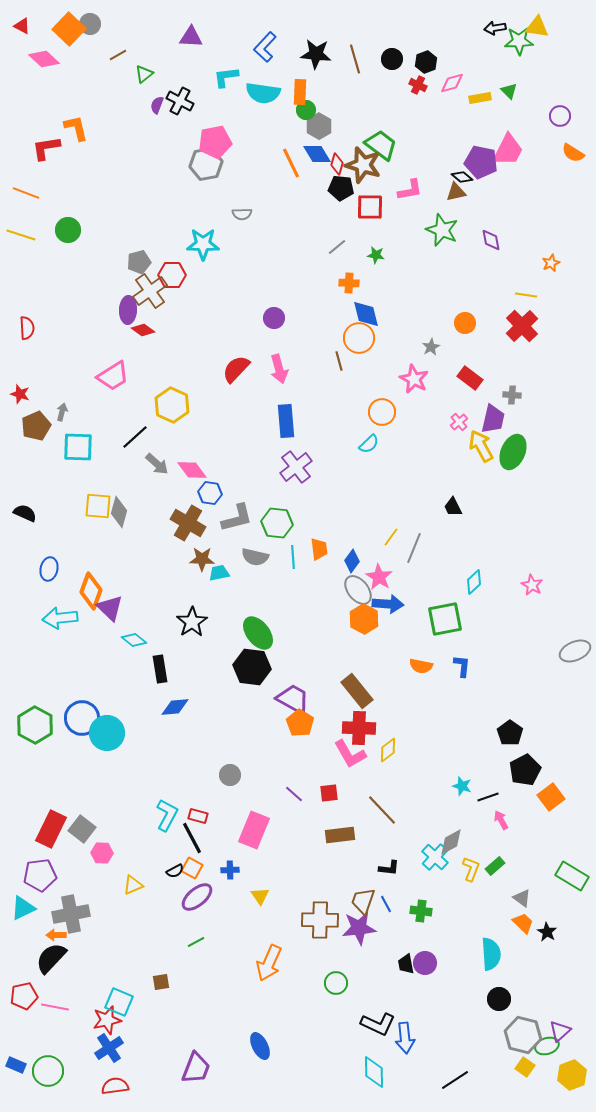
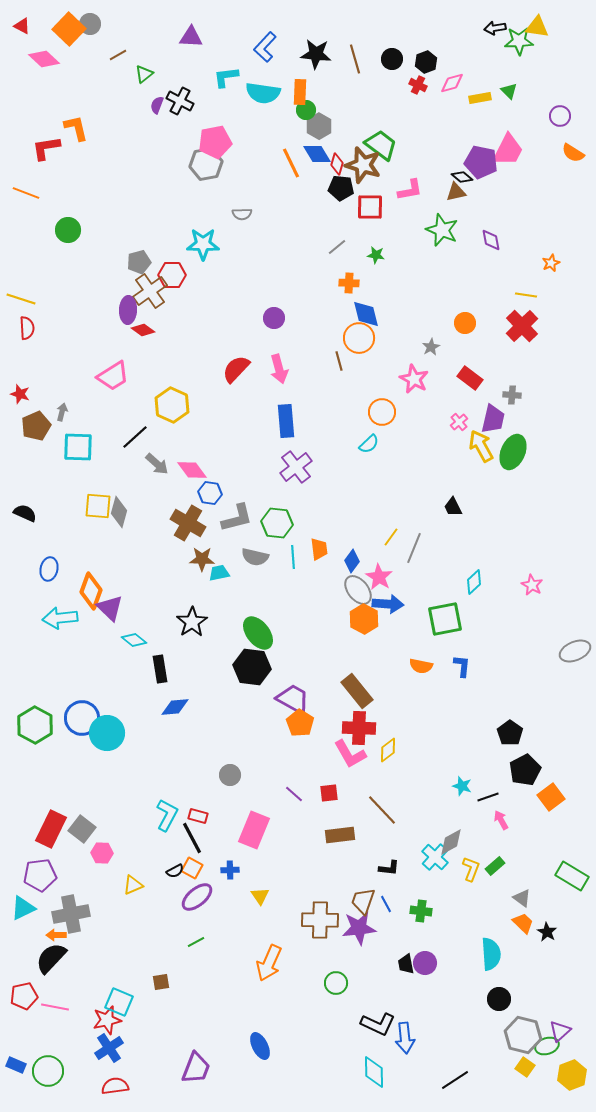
yellow line at (21, 235): moved 64 px down
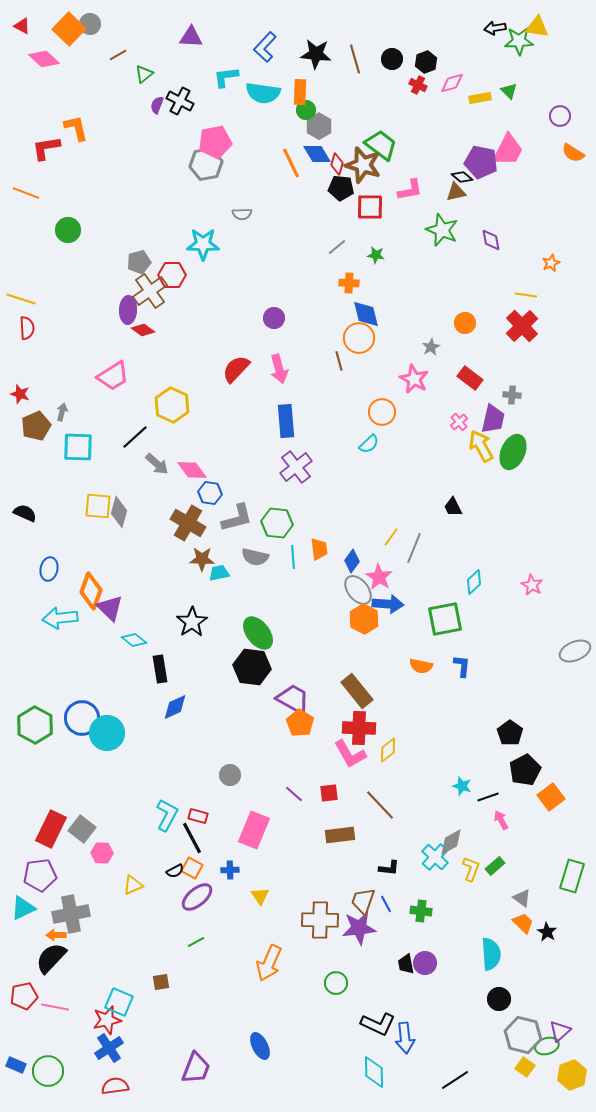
blue diamond at (175, 707): rotated 20 degrees counterclockwise
brown line at (382, 810): moved 2 px left, 5 px up
green rectangle at (572, 876): rotated 76 degrees clockwise
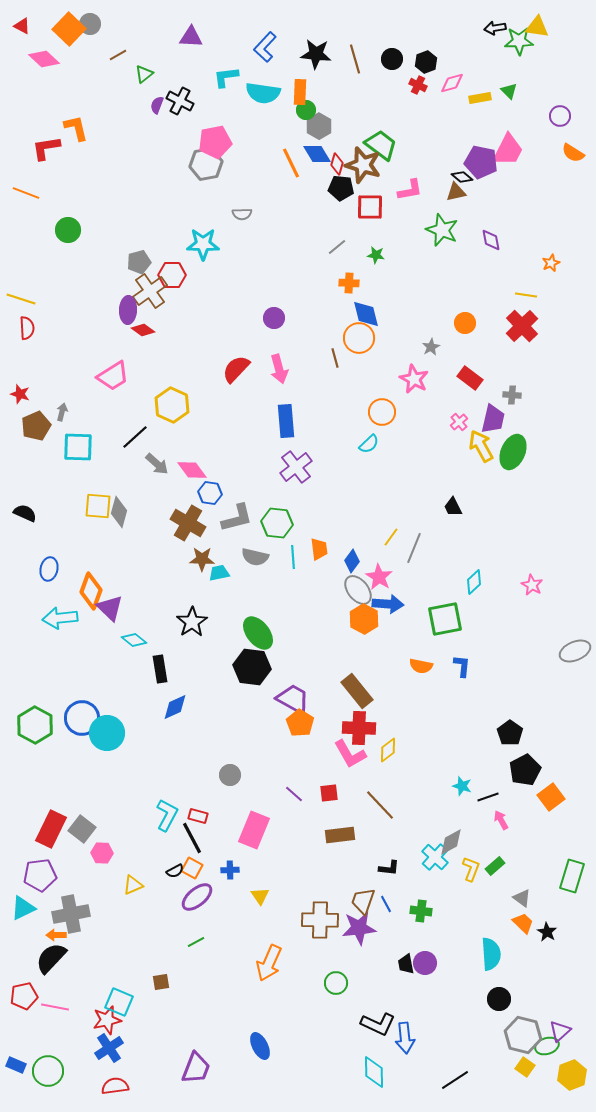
brown line at (339, 361): moved 4 px left, 3 px up
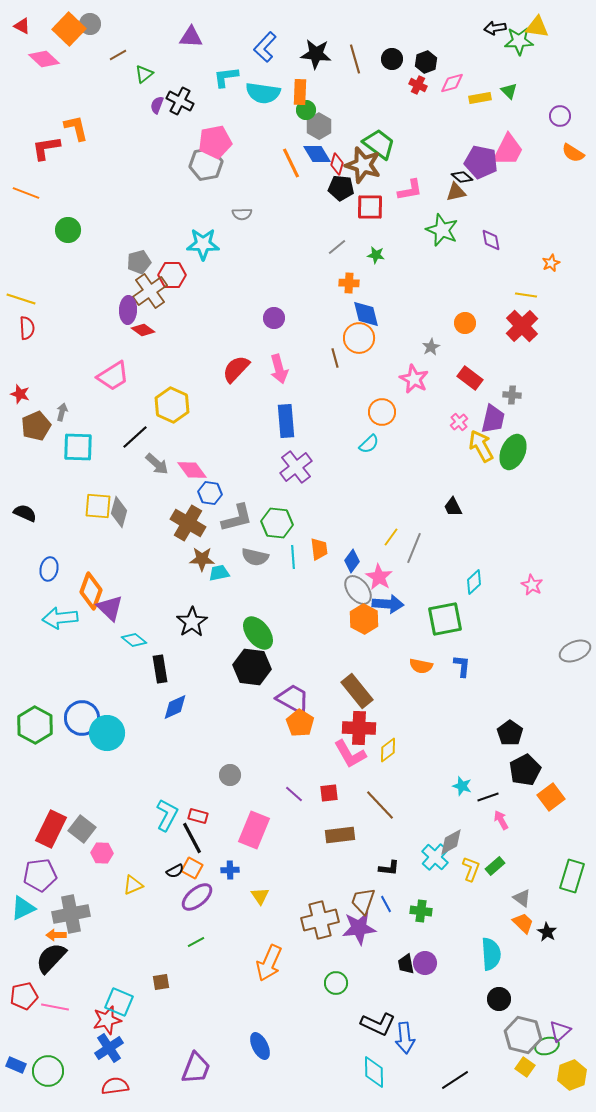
green trapezoid at (381, 145): moved 2 px left, 1 px up
brown cross at (320, 920): rotated 15 degrees counterclockwise
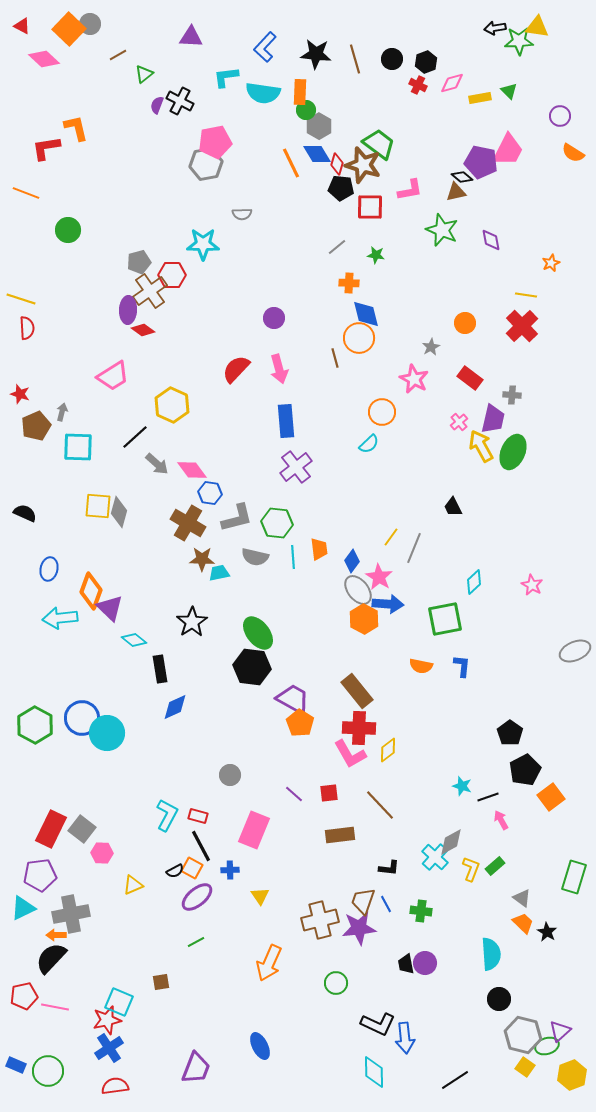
black line at (192, 838): moved 9 px right, 8 px down
green rectangle at (572, 876): moved 2 px right, 1 px down
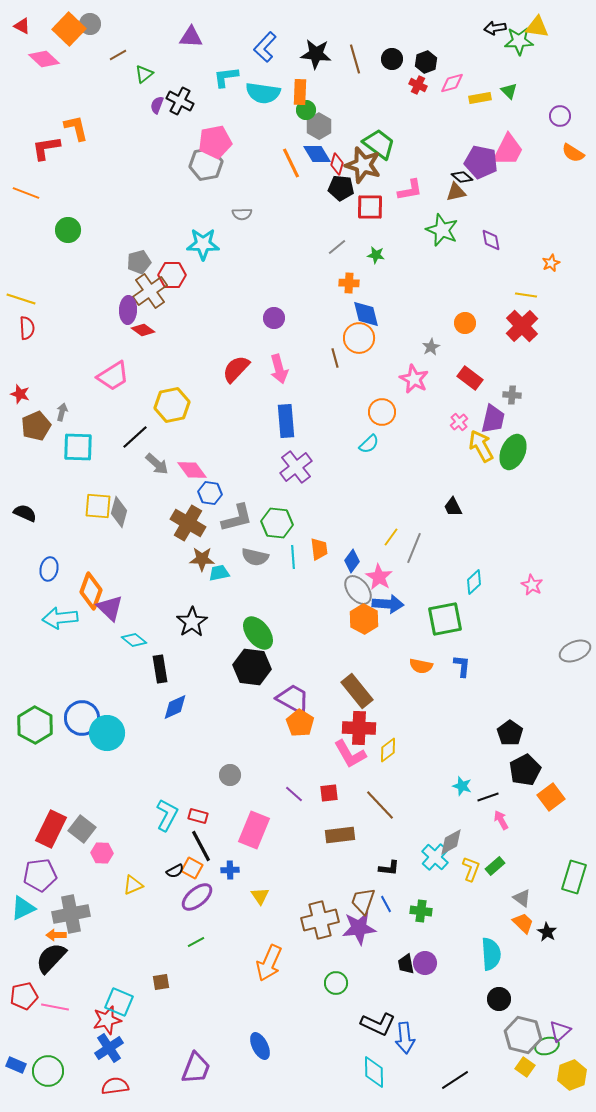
yellow hexagon at (172, 405): rotated 24 degrees clockwise
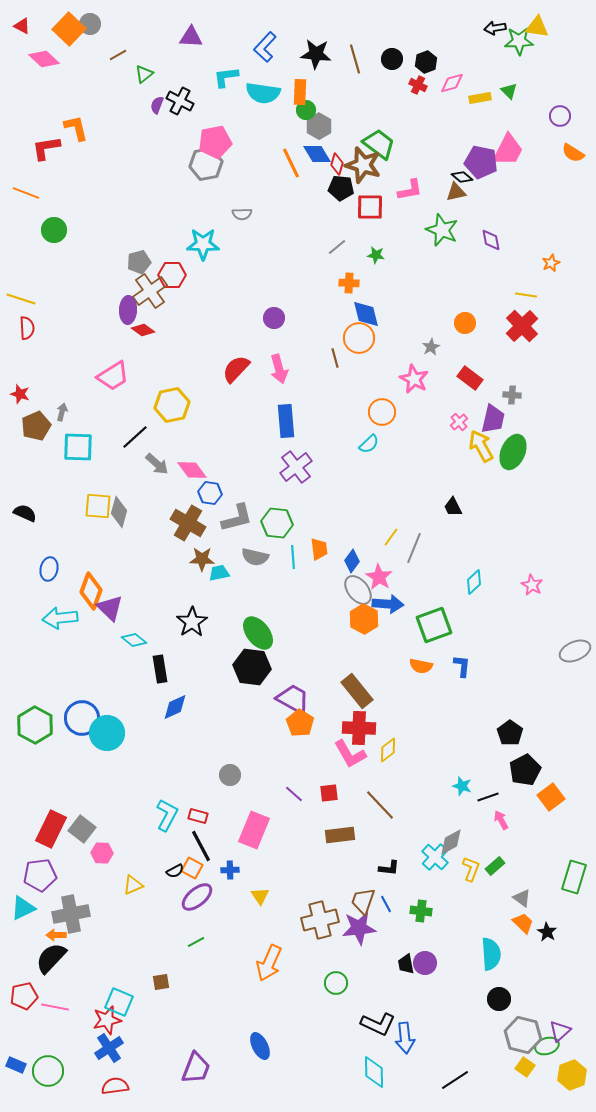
green circle at (68, 230): moved 14 px left
green square at (445, 619): moved 11 px left, 6 px down; rotated 9 degrees counterclockwise
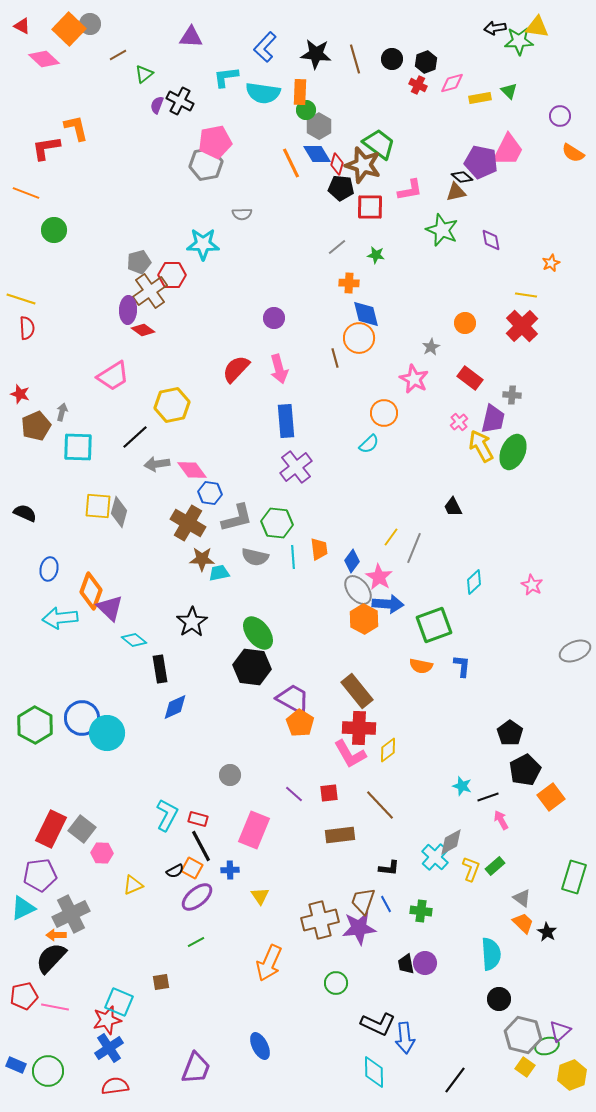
orange circle at (382, 412): moved 2 px right, 1 px down
gray arrow at (157, 464): rotated 130 degrees clockwise
red rectangle at (198, 816): moved 3 px down
gray cross at (71, 914): rotated 15 degrees counterclockwise
black line at (455, 1080): rotated 20 degrees counterclockwise
